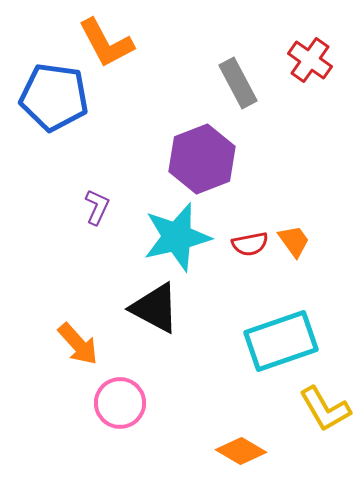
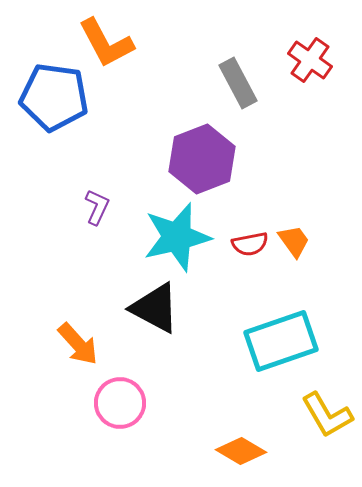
yellow L-shape: moved 2 px right, 6 px down
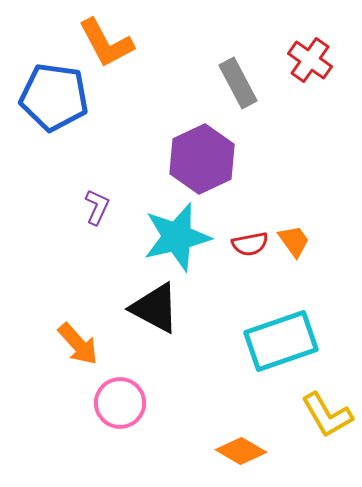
purple hexagon: rotated 4 degrees counterclockwise
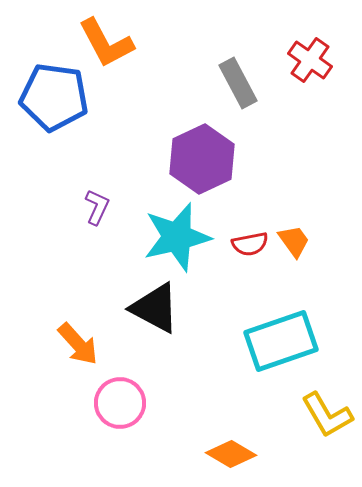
orange diamond: moved 10 px left, 3 px down
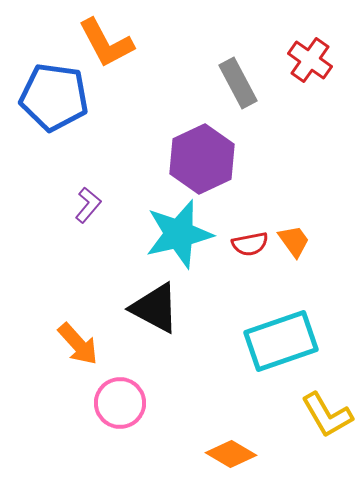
purple L-shape: moved 9 px left, 2 px up; rotated 15 degrees clockwise
cyan star: moved 2 px right, 3 px up
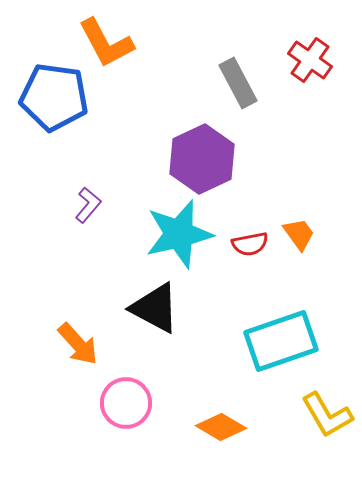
orange trapezoid: moved 5 px right, 7 px up
pink circle: moved 6 px right
orange diamond: moved 10 px left, 27 px up
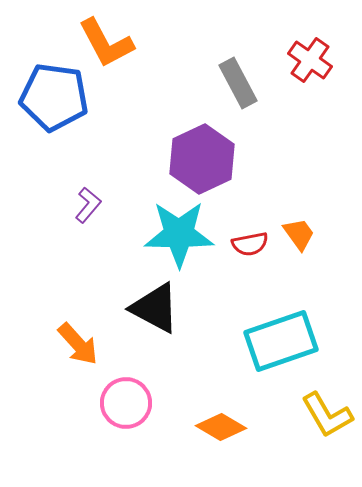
cyan star: rotated 14 degrees clockwise
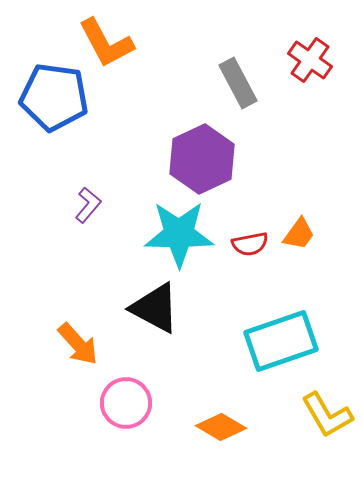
orange trapezoid: rotated 72 degrees clockwise
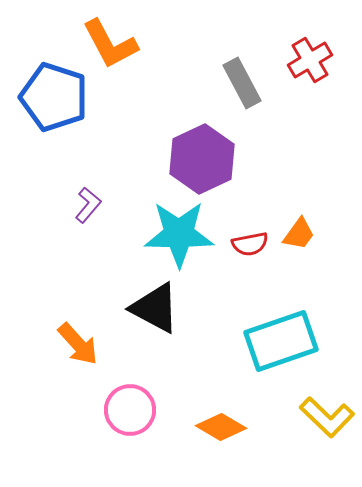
orange L-shape: moved 4 px right, 1 px down
red cross: rotated 24 degrees clockwise
gray rectangle: moved 4 px right
blue pentagon: rotated 10 degrees clockwise
pink circle: moved 4 px right, 7 px down
yellow L-shape: moved 2 px down; rotated 16 degrees counterclockwise
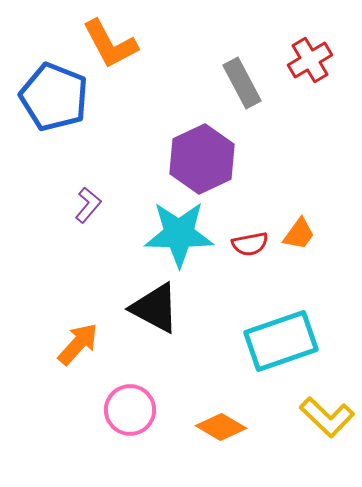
blue pentagon: rotated 4 degrees clockwise
orange arrow: rotated 96 degrees counterclockwise
